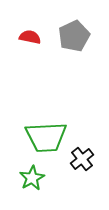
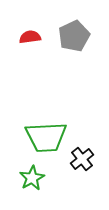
red semicircle: rotated 20 degrees counterclockwise
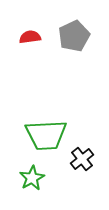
green trapezoid: moved 2 px up
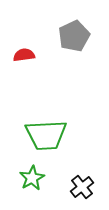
red semicircle: moved 6 px left, 18 px down
black cross: moved 28 px down
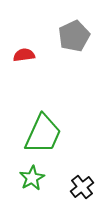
green trapezoid: moved 3 px left, 1 px up; rotated 63 degrees counterclockwise
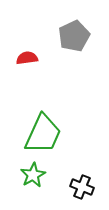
red semicircle: moved 3 px right, 3 px down
green star: moved 1 px right, 3 px up
black cross: rotated 30 degrees counterclockwise
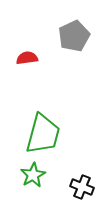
green trapezoid: rotated 9 degrees counterclockwise
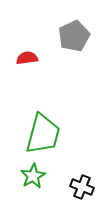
green star: moved 1 px down
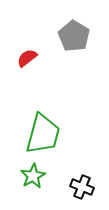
gray pentagon: rotated 16 degrees counterclockwise
red semicircle: rotated 30 degrees counterclockwise
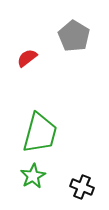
green trapezoid: moved 3 px left, 1 px up
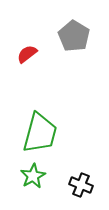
red semicircle: moved 4 px up
black cross: moved 1 px left, 2 px up
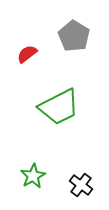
green trapezoid: moved 19 px right, 26 px up; rotated 48 degrees clockwise
black cross: rotated 15 degrees clockwise
